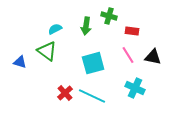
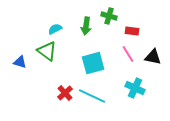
pink line: moved 1 px up
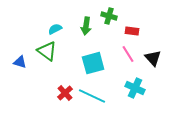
black triangle: moved 1 px down; rotated 36 degrees clockwise
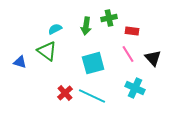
green cross: moved 2 px down; rotated 28 degrees counterclockwise
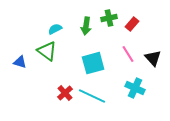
red rectangle: moved 7 px up; rotated 56 degrees counterclockwise
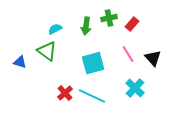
cyan cross: rotated 18 degrees clockwise
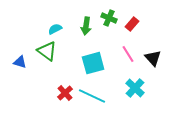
green cross: rotated 35 degrees clockwise
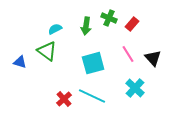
red cross: moved 1 px left, 6 px down
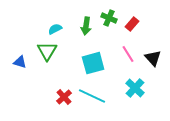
green triangle: rotated 25 degrees clockwise
red cross: moved 2 px up
